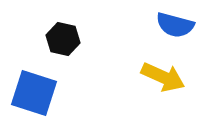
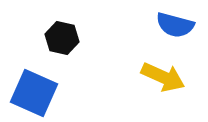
black hexagon: moved 1 px left, 1 px up
blue square: rotated 6 degrees clockwise
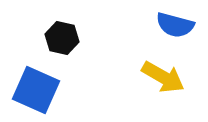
yellow arrow: rotated 6 degrees clockwise
blue square: moved 2 px right, 3 px up
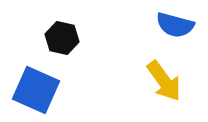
yellow arrow: moved 1 px right, 4 px down; rotated 24 degrees clockwise
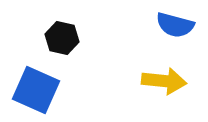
yellow arrow: rotated 48 degrees counterclockwise
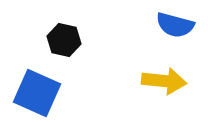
black hexagon: moved 2 px right, 2 px down
blue square: moved 1 px right, 3 px down
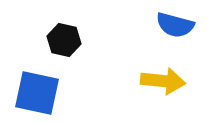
yellow arrow: moved 1 px left
blue square: rotated 12 degrees counterclockwise
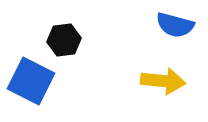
black hexagon: rotated 20 degrees counterclockwise
blue square: moved 6 px left, 12 px up; rotated 15 degrees clockwise
